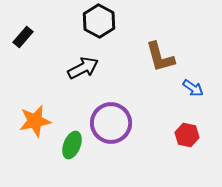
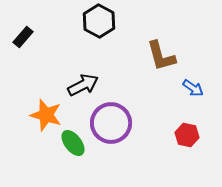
brown L-shape: moved 1 px right, 1 px up
black arrow: moved 17 px down
orange star: moved 11 px right, 6 px up; rotated 28 degrees clockwise
green ellipse: moved 1 px right, 2 px up; rotated 60 degrees counterclockwise
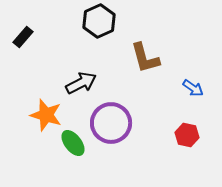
black hexagon: rotated 8 degrees clockwise
brown L-shape: moved 16 px left, 2 px down
black arrow: moved 2 px left, 2 px up
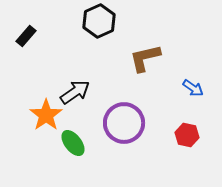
black rectangle: moved 3 px right, 1 px up
brown L-shape: rotated 92 degrees clockwise
black arrow: moved 6 px left, 9 px down; rotated 8 degrees counterclockwise
orange star: rotated 20 degrees clockwise
purple circle: moved 13 px right
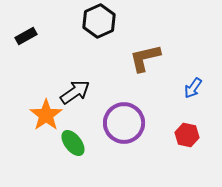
black rectangle: rotated 20 degrees clockwise
blue arrow: rotated 90 degrees clockwise
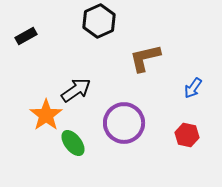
black arrow: moved 1 px right, 2 px up
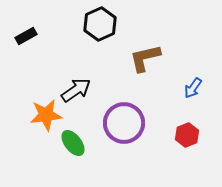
black hexagon: moved 1 px right, 3 px down
orange star: rotated 28 degrees clockwise
red hexagon: rotated 25 degrees clockwise
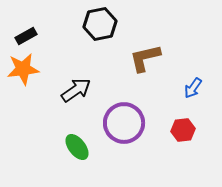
black hexagon: rotated 12 degrees clockwise
orange star: moved 23 px left, 46 px up
red hexagon: moved 4 px left, 5 px up; rotated 15 degrees clockwise
green ellipse: moved 4 px right, 4 px down
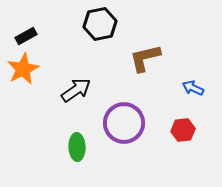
orange star: rotated 20 degrees counterclockwise
blue arrow: rotated 80 degrees clockwise
green ellipse: rotated 36 degrees clockwise
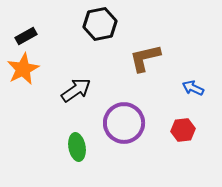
green ellipse: rotated 8 degrees counterclockwise
